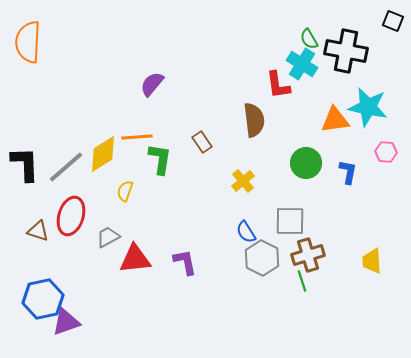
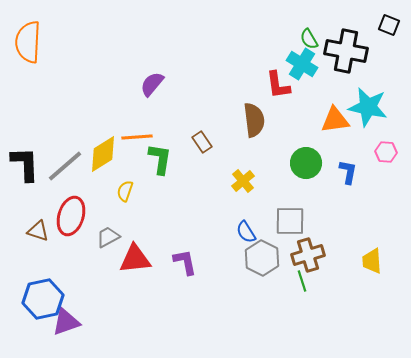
black square: moved 4 px left, 4 px down
gray line: moved 1 px left, 1 px up
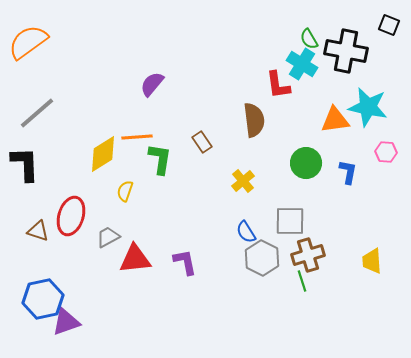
orange semicircle: rotated 51 degrees clockwise
gray line: moved 28 px left, 53 px up
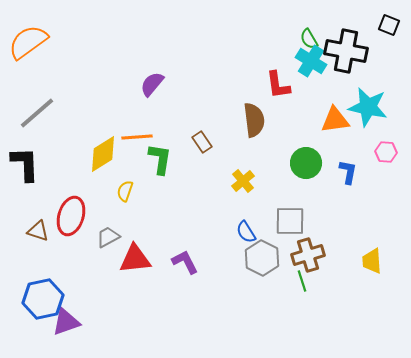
cyan cross: moved 9 px right, 3 px up
purple L-shape: rotated 16 degrees counterclockwise
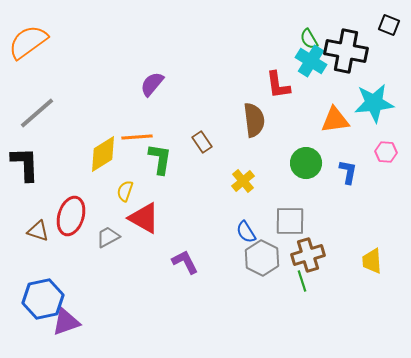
cyan star: moved 6 px right, 4 px up; rotated 18 degrees counterclockwise
red triangle: moved 9 px right, 41 px up; rotated 36 degrees clockwise
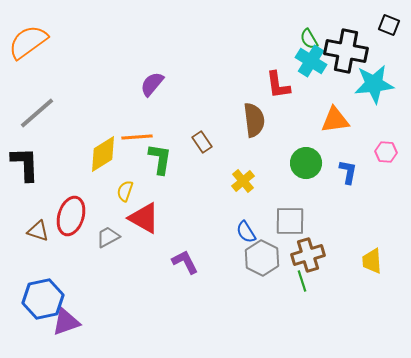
cyan star: moved 19 px up
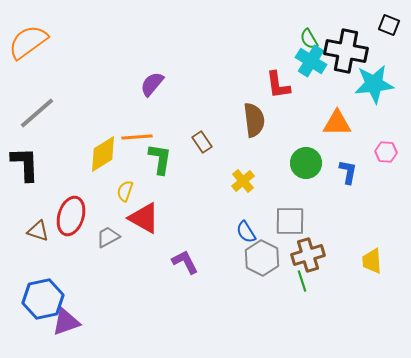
orange triangle: moved 2 px right, 3 px down; rotated 8 degrees clockwise
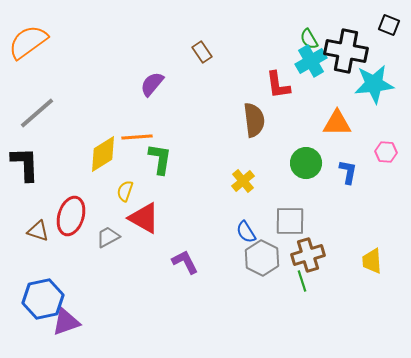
cyan cross: rotated 28 degrees clockwise
brown rectangle: moved 90 px up
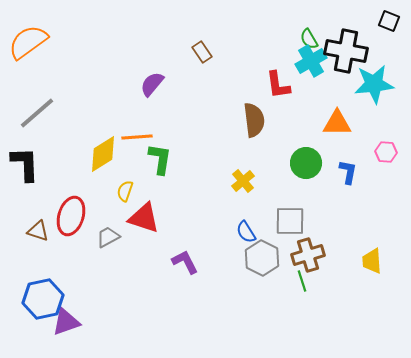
black square: moved 4 px up
red triangle: rotated 12 degrees counterclockwise
